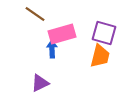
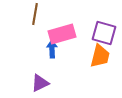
brown line: rotated 65 degrees clockwise
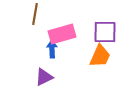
purple square: moved 1 px right, 1 px up; rotated 15 degrees counterclockwise
orange trapezoid: rotated 10 degrees clockwise
purple triangle: moved 4 px right, 6 px up
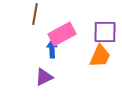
pink rectangle: rotated 12 degrees counterclockwise
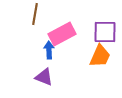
blue arrow: moved 3 px left, 1 px down
purple triangle: rotated 48 degrees clockwise
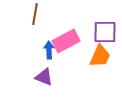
pink rectangle: moved 4 px right, 7 px down
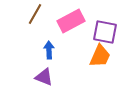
brown line: rotated 20 degrees clockwise
purple square: rotated 10 degrees clockwise
pink rectangle: moved 5 px right, 20 px up
